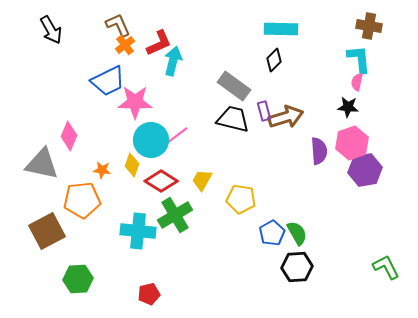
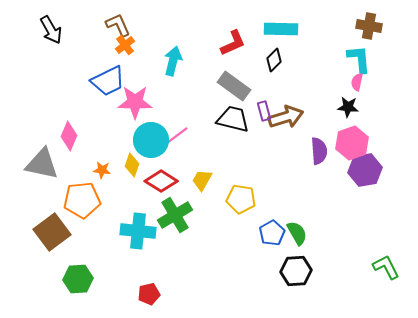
red L-shape: moved 74 px right
brown square: moved 5 px right, 1 px down; rotated 9 degrees counterclockwise
black hexagon: moved 1 px left, 4 px down
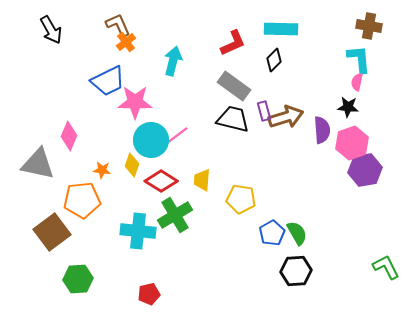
orange cross: moved 1 px right, 3 px up
purple semicircle: moved 3 px right, 21 px up
gray triangle: moved 4 px left
yellow trapezoid: rotated 25 degrees counterclockwise
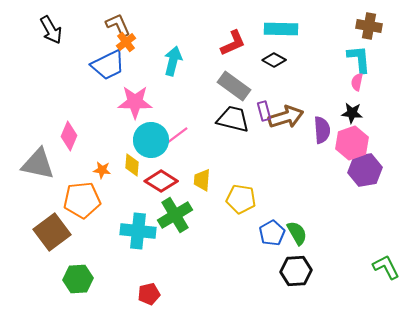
black diamond: rotated 75 degrees clockwise
blue trapezoid: moved 16 px up
black star: moved 4 px right, 6 px down
yellow diamond: rotated 15 degrees counterclockwise
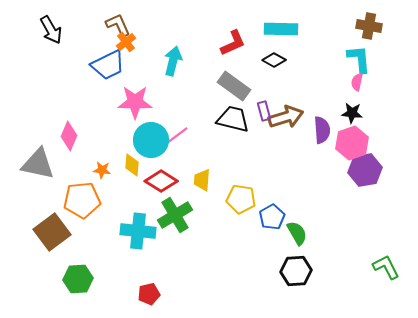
blue pentagon: moved 16 px up
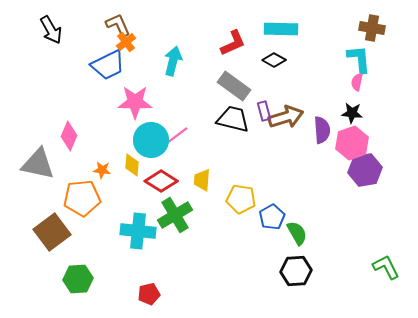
brown cross: moved 3 px right, 2 px down
orange pentagon: moved 2 px up
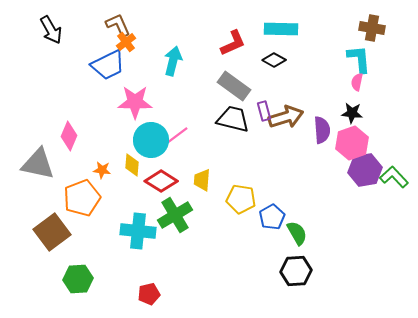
orange pentagon: rotated 15 degrees counterclockwise
green L-shape: moved 8 px right, 90 px up; rotated 16 degrees counterclockwise
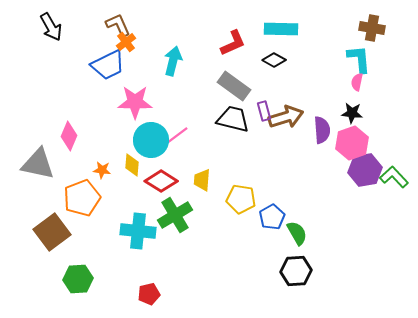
black arrow: moved 3 px up
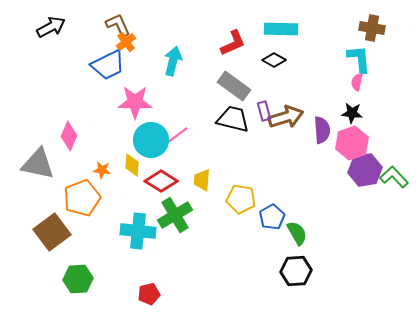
black arrow: rotated 88 degrees counterclockwise
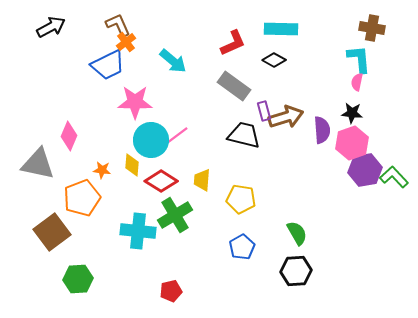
cyan arrow: rotated 116 degrees clockwise
black trapezoid: moved 11 px right, 16 px down
blue pentagon: moved 30 px left, 30 px down
red pentagon: moved 22 px right, 3 px up
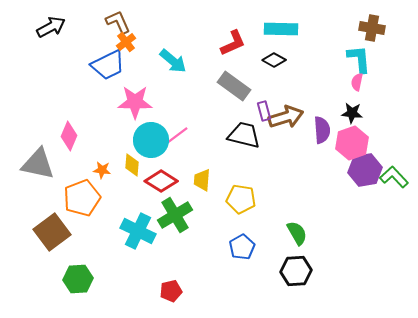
brown L-shape: moved 3 px up
cyan cross: rotated 20 degrees clockwise
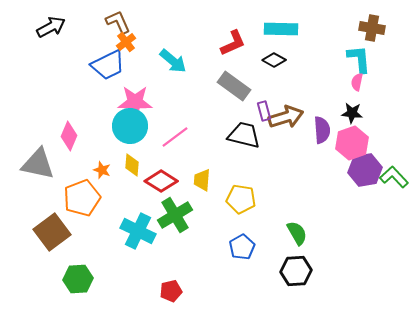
cyan circle: moved 21 px left, 14 px up
orange star: rotated 12 degrees clockwise
